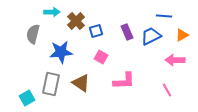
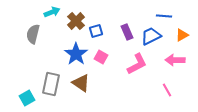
cyan arrow: rotated 21 degrees counterclockwise
blue star: moved 15 px right, 2 px down; rotated 30 degrees counterclockwise
pink L-shape: moved 13 px right, 17 px up; rotated 25 degrees counterclockwise
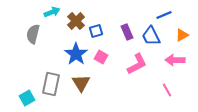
blue line: moved 1 px up; rotated 28 degrees counterclockwise
blue trapezoid: rotated 90 degrees counterclockwise
brown triangle: rotated 24 degrees clockwise
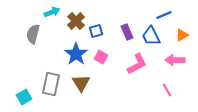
cyan square: moved 3 px left, 1 px up
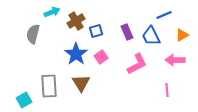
brown cross: rotated 12 degrees clockwise
pink square: rotated 24 degrees clockwise
gray rectangle: moved 2 px left, 2 px down; rotated 15 degrees counterclockwise
pink line: rotated 24 degrees clockwise
cyan square: moved 3 px down
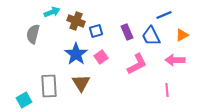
brown cross: rotated 36 degrees counterclockwise
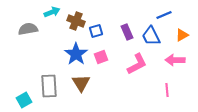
gray semicircle: moved 5 px left, 5 px up; rotated 66 degrees clockwise
pink square: rotated 16 degrees clockwise
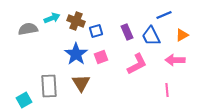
cyan arrow: moved 6 px down
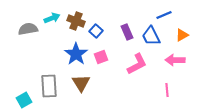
blue square: rotated 32 degrees counterclockwise
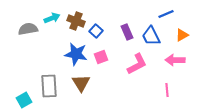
blue line: moved 2 px right, 1 px up
blue star: rotated 25 degrees counterclockwise
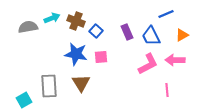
gray semicircle: moved 2 px up
pink square: rotated 16 degrees clockwise
pink L-shape: moved 11 px right
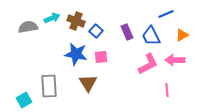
brown triangle: moved 7 px right
